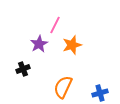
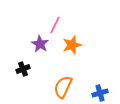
purple star: moved 1 px right; rotated 12 degrees counterclockwise
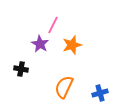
pink line: moved 2 px left
black cross: moved 2 px left; rotated 32 degrees clockwise
orange semicircle: moved 1 px right
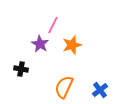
blue cross: moved 3 px up; rotated 21 degrees counterclockwise
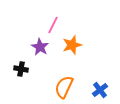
purple star: moved 3 px down
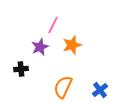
purple star: rotated 18 degrees clockwise
black cross: rotated 16 degrees counterclockwise
orange semicircle: moved 1 px left
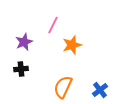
purple star: moved 16 px left, 5 px up
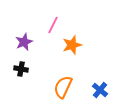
black cross: rotated 16 degrees clockwise
blue cross: rotated 14 degrees counterclockwise
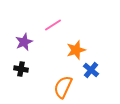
pink line: rotated 30 degrees clockwise
orange star: moved 4 px right, 5 px down
blue cross: moved 9 px left, 20 px up
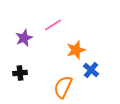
purple star: moved 4 px up
black cross: moved 1 px left, 4 px down; rotated 16 degrees counterclockwise
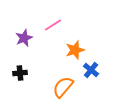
orange star: moved 1 px left
orange semicircle: rotated 15 degrees clockwise
